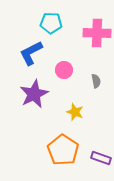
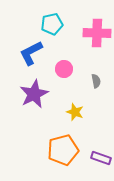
cyan pentagon: moved 1 px right, 1 px down; rotated 15 degrees counterclockwise
pink circle: moved 1 px up
orange pentagon: rotated 24 degrees clockwise
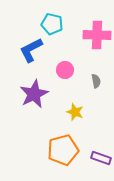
cyan pentagon: rotated 25 degrees clockwise
pink cross: moved 2 px down
blue L-shape: moved 3 px up
pink circle: moved 1 px right, 1 px down
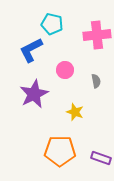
pink cross: rotated 8 degrees counterclockwise
orange pentagon: moved 3 px left, 1 px down; rotated 16 degrees clockwise
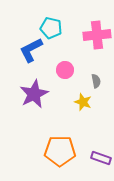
cyan pentagon: moved 1 px left, 4 px down
yellow star: moved 8 px right, 10 px up
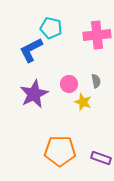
pink circle: moved 4 px right, 14 px down
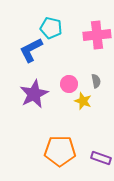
yellow star: moved 1 px up
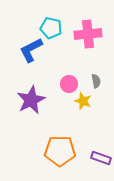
pink cross: moved 9 px left, 1 px up
purple star: moved 3 px left, 6 px down
